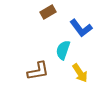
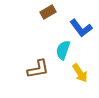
brown L-shape: moved 2 px up
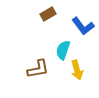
brown rectangle: moved 2 px down
blue L-shape: moved 2 px right, 2 px up
yellow arrow: moved 3 px left, 3 px up; rotated 18 degrees clockwise
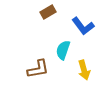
brown rectangle: moved 2 px up
yellow arrow: moved 7 px right
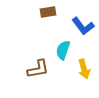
brown rectangle: rotated 21 degrees clockwise
yellow arrow: moved 1 px up
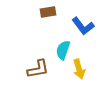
yellow arrow: moved 5 px left
